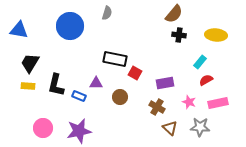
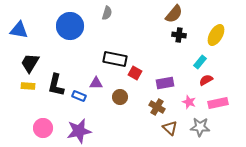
yellow ellipse: rotated 65 degrees counterclockwise
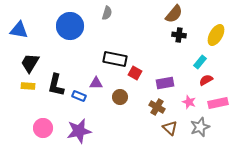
gray star: rotated 24 degrees counterclockwise
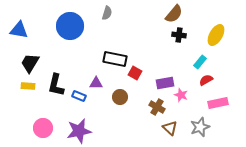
pink star: moved 8 px left, 7 px up
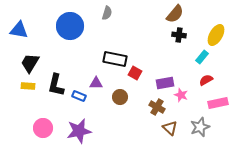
brown semicircle: moved 1 px right
cyan rectangle: moved 2 px right, 5 px up
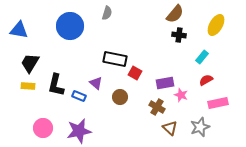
yellow ellipse: moved 10 px up
purple triangle: rotated 40 degrees clockwise
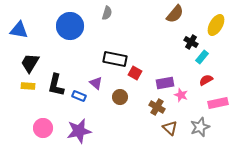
black cross: moved 12 px right, 7 px down; rotated 24 degrees clockwise
